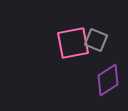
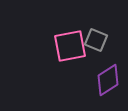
pink square: moved 3 px left, 3 px down
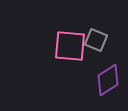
pink square: rotated 16 degrees clockwise
